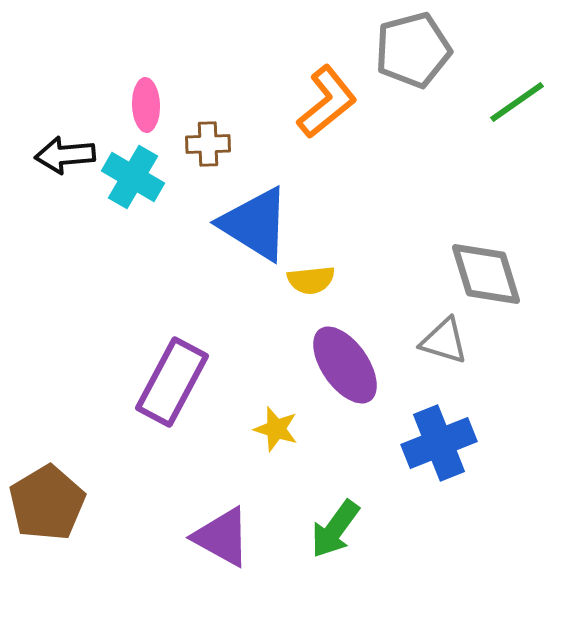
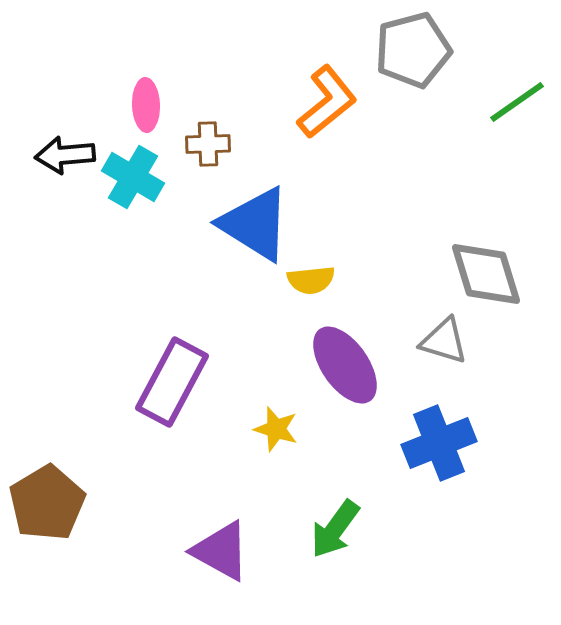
purple triangle: moved 1 px left, 14 px down
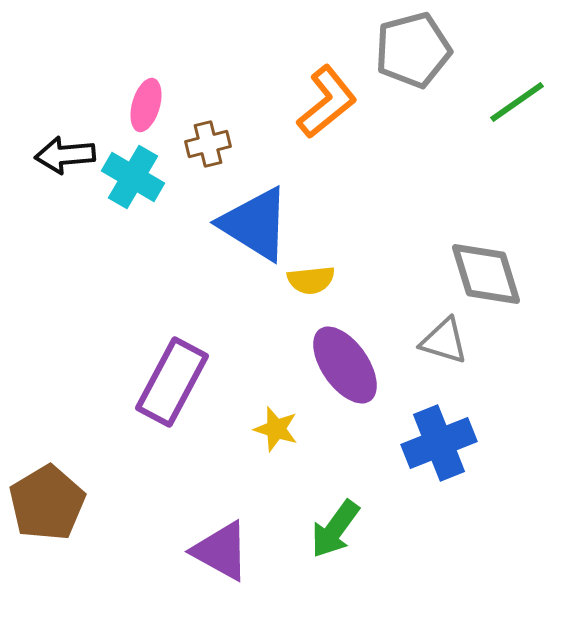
pink ellipse: rotated 18 degrees clockwise
brown cross: rotated 12 degrees counterclockwise
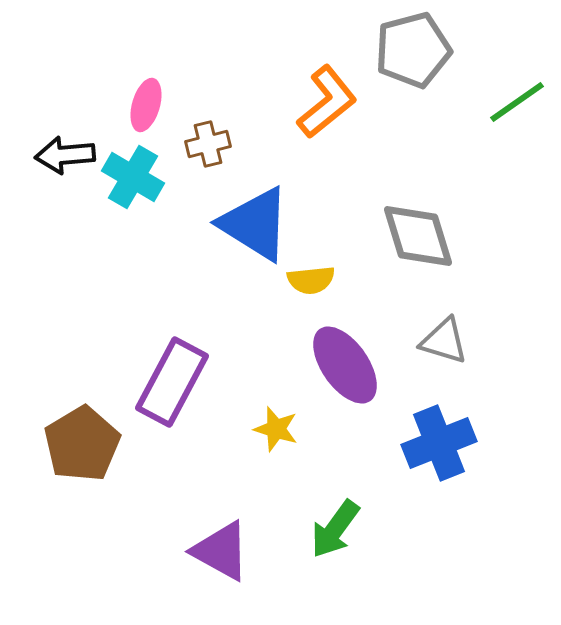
gray diamond: moved 68 px left, 38 px up
brown pentagon: moved 35 px right, 59 px up
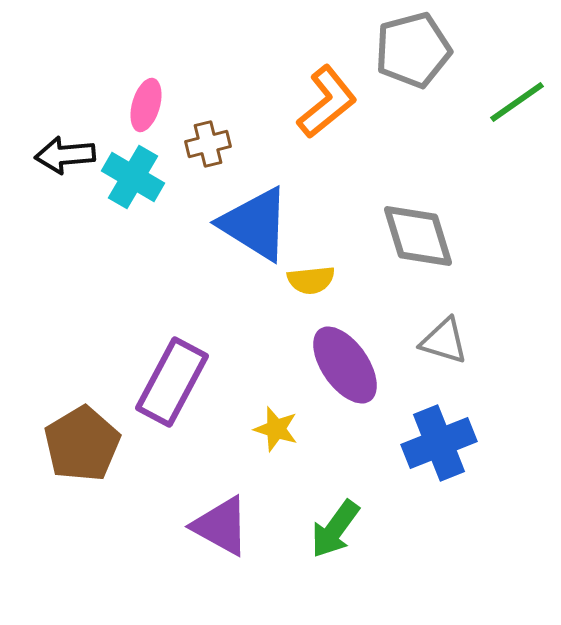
purple triangle: moved 25 px up
